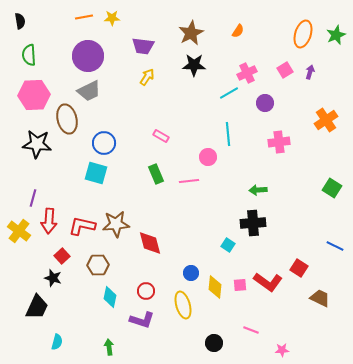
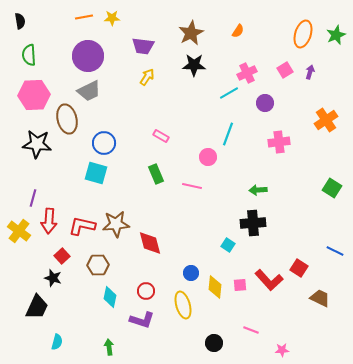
cyan line at (228, 134): rotated 25 degrees clockwise
pink line at (189, 181): moved 3 px right, 5 px down; rotated 18 degrees clockwise
blue line at (335, 246): moved 5 px down
red L-shape at (268, 282): moved 1 px right, 2 px up; rotated 12 degrees clockwise
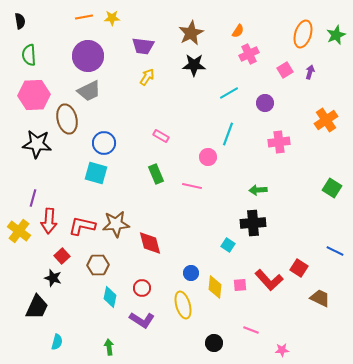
pink cross at (247, 73): moved 2 px right, 19 px up
red circle at (146, 291): moved 4 px left, 3 px up
purple L-shape at (142, 320): rotated 15 degrees clockwise
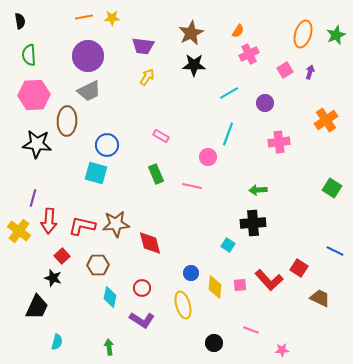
brown ellipse at (67, 119): moved 2 px down; rotated 16 degrees clockwise
blue circle at (104, 143): moved 3 px right, 2 px down
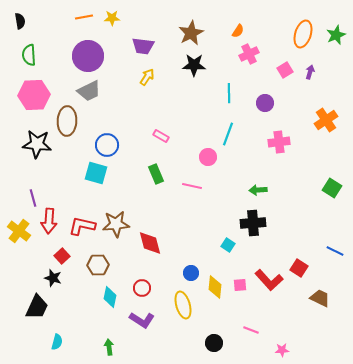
cyan line at (229, 93): rotated 60 degrees counterclockwise
purple line at (33, 198): rotated 30 degrees counterclockwise
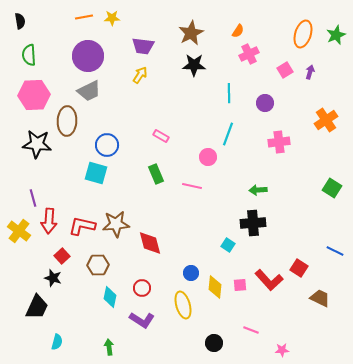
yellow arrow at (147, 77): moved 7 px left, 2 px up
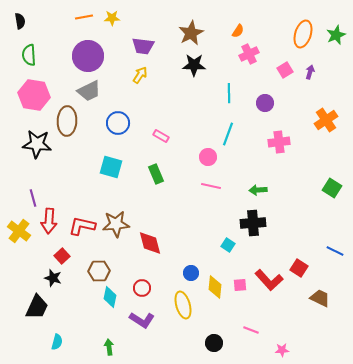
pink hexagon at (34, 95): rotated 12 degrees clockwise
blue circle at (107, 145): moved 11 px right, 22 px up
cyan square at (96, 173): moved 15 px right, 6 px up
pink line at (192, 186): moved 19 px right
brown hexagon at (98, 265): moved 1 px right, 6 px down
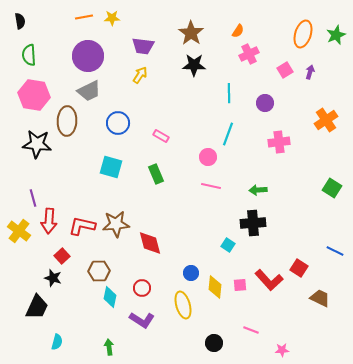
brown star at (191, 33): rotated 10 degrees counterclockwise
